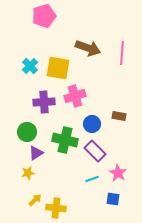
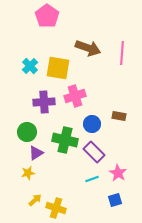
pink pentagon: moved 3 px right; rotated 20 degrees counterclockwise
purple rectangle: moved 1 px left, 1 px down
blue square: moved 2 px right, 1 px down; rotated 24 degrees counterclockwise
yellow cross: rotated 12 degrees clockwise
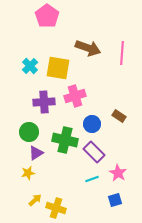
brown rectangle: rotated 24 degrees clockwise
green circle: moved 2 px right
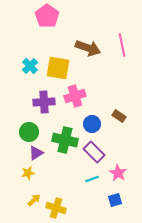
pink line: moved 8 px up; rotated 15 degrees counterclockwise
yellow arrow: moved 1 px left
